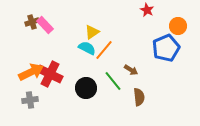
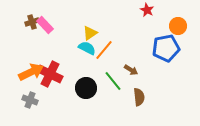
yellow triangle: moved 2 px left, 1 px down
blue pentagon: rotated 12 degrees clockwise
gray cross: rotated 28 degrees clockwise
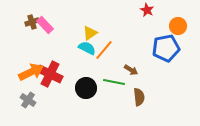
green line: moved 1 px right, 1 px down; rotated 40 degrees counterclockwise
gray cross: moved 2 px left; rotated 14 degrees clockwise
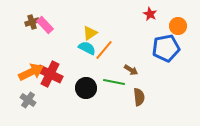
red star: moved 3 px right, 4 px down
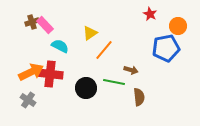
cyan semicircle: moved 27 px left, 2 px up
brown arrow: rotated 16 degrees counterclockwise
red cross: rotated 20 degrees counterclockwise
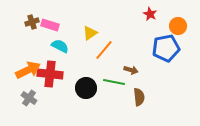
pink rectangle: moved 5 px right; rotated 30 degrees counterclockwise
orange arrow: moved 3 px left, 2 px up
gray cross: moved 1 px right, 2 px up
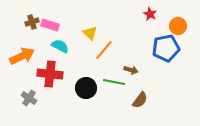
yellow triangle: rotated 42 degrees counterclockwise
orange arrow: moved 6 px left, 14 px up
brown semicircle: moved 1 px right, 3 px down; rotated 42 degrees clockwise
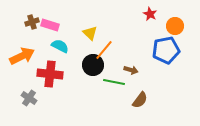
orange circle: moved 3 px left
blue pentagon: moved 2 px down
black circle: moved 7 px right, 23 px up
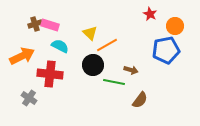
brown cross: moved 3 px right, 2 px down
orange line: moved 3 px right, 5 px up; rotated 20 degrees clockwise
